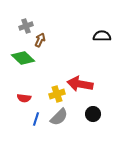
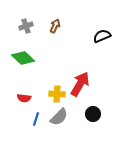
black semicircle: rotated 24 degrees counterclockwise
brown arrow: moved 15 px right, 14 px up
red arrow: rotated 110 degrees clockwise
yellow cross: rotated 21 degrees clockwise
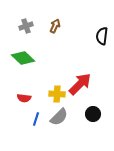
black semicircle: rotated 60 degrees counterclockwise
red arrow: rotated 15 degrees clockwise
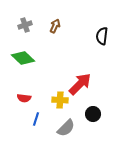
gray cross: moved 1 px left, 1 px up
yellow cross: moved 3 px right, 6 px down
gray semicircle: moved 7 px right, 11 px down
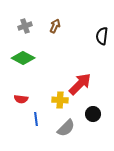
gray cross: moved 1 px down
green diamond: rotated 15 degrees counterclockwise
red semicircle: moved 3 px left, 1 px down
blue line: rotated 24 degrees counterclockwise
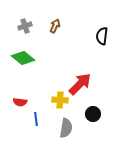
green diamond: rotated 10 degrees clockwise
red semicircle: moved 1 px left, 3 px down
gray semicircle: rotated 36 degrees counterclockwise
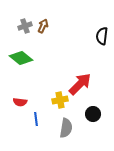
brown arrow: moved 12 px left
green diamond: moved 2 px left
yellow cross: rotated 14 degrees counterclockwise
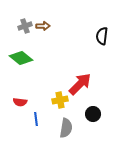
brown arrow: rotated 64 degrees clockwise
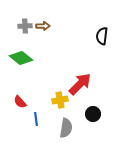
gray cross: rotated 16 degrees clockwise
red semicircle: rotated 40 degrees clockwise
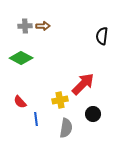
green diamond: rotated 10 degrees counterclockwise
red arrow: moved 3 px right
